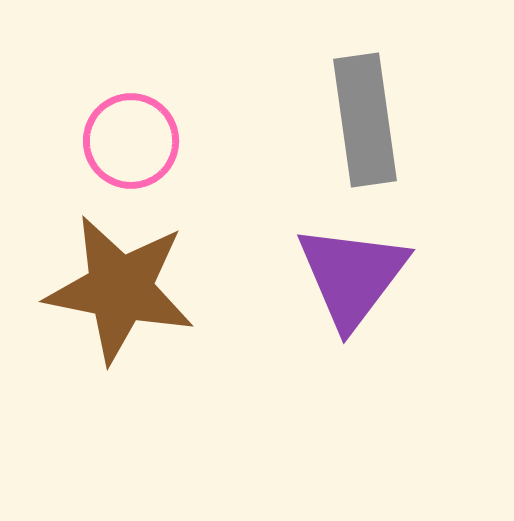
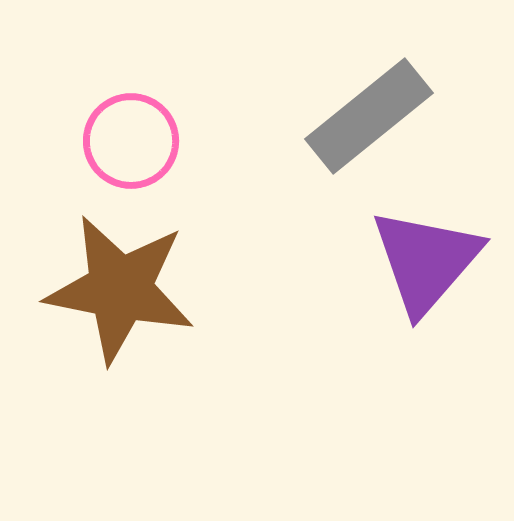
gray rectangle: moved 4 px right, 4 px up; rotated 59 degrees clockwise
purple triangle: moved 74 px right, 15 px up; rotated 4 degrees clockwise
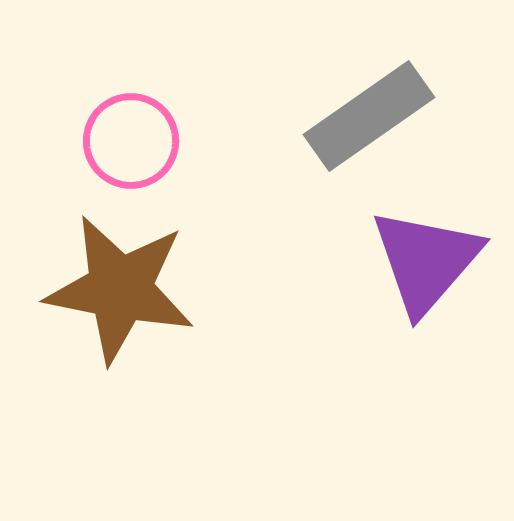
gray rectangle: rotated 4 degrees clockwise
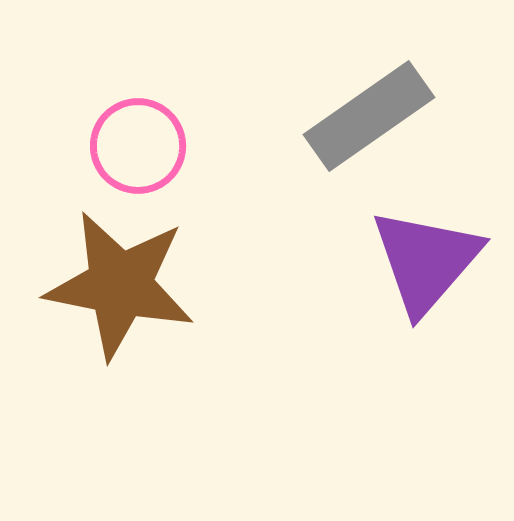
pink circle: moved 7 px right, 5 px down
brown star: moved 4 px up
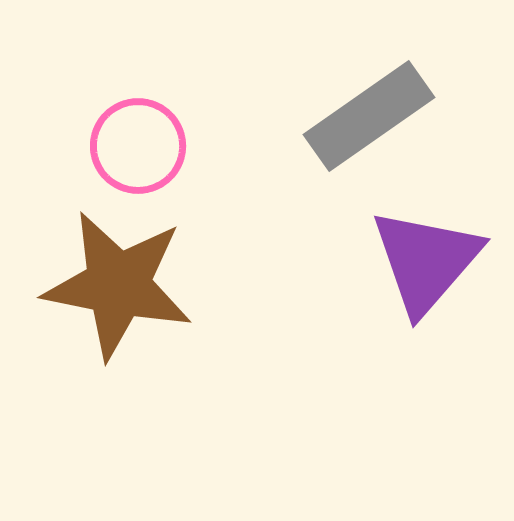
brown star: moved 2 px left
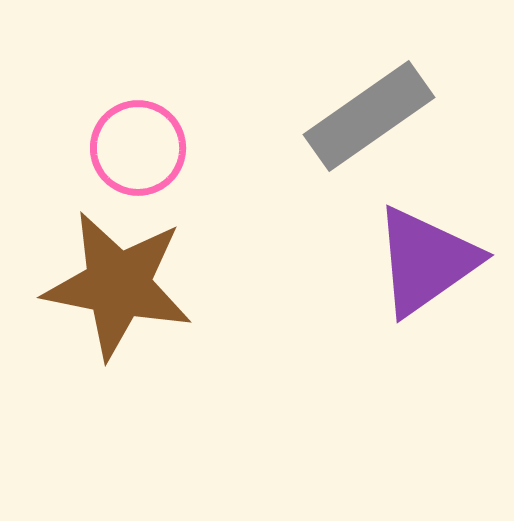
pink circle: moved 2 px down
purple triangle: rotated 14 degrees clockwise
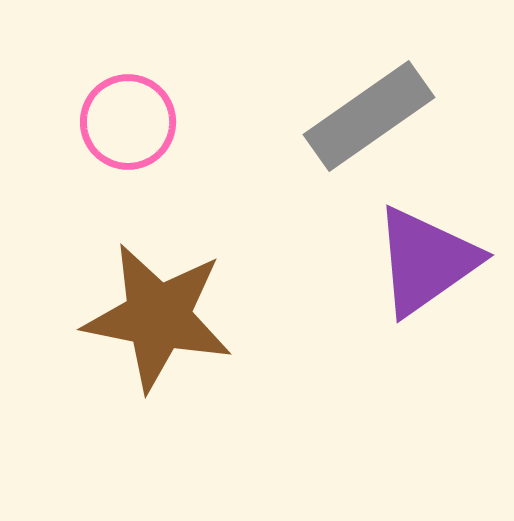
pink circle: moved 10 px left, 26 px up
brown star: moved 40 px right, 32 px down
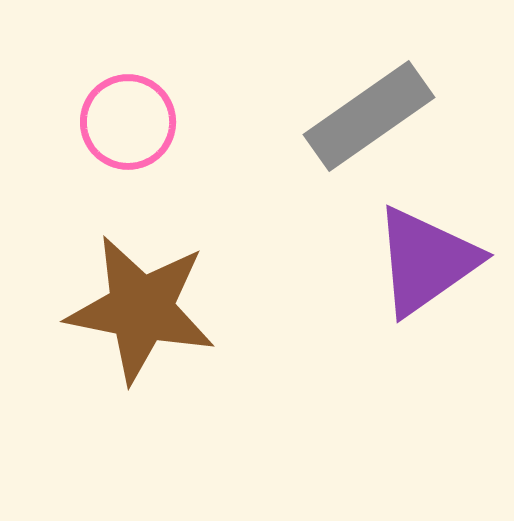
brown star: moved 17 px left, 8 px up
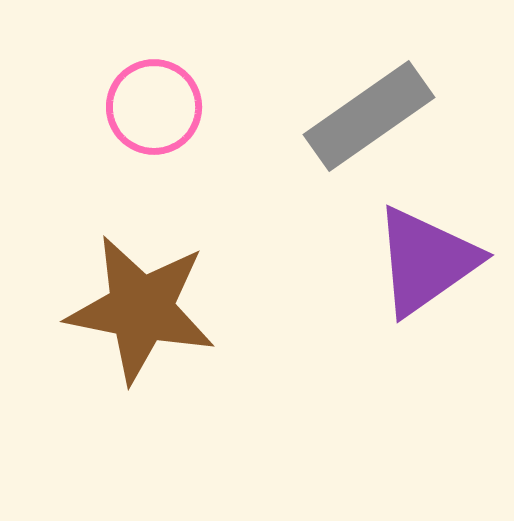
pink circle: moved 26 px right, 15 px up
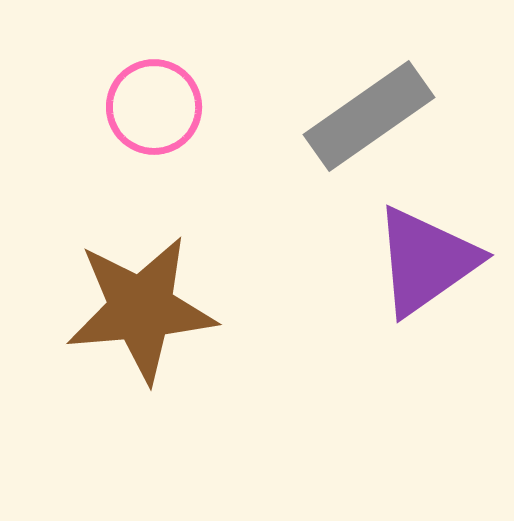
brown star: rotated 16 degrees counterclockwise
